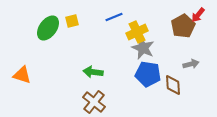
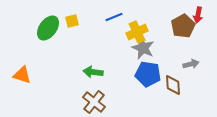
red arrow: rotated 28 degrees counterclockwise
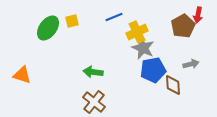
blue pentagon: moved 5 px right, 4 px up; rotated 20 degrees counterclockwise
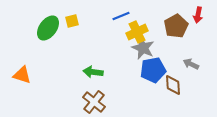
blue line: moved 7 px right, 1 px up
brown pentagon: moved 7 px left
gray arrow: rotated 140 degrees counterclockwise
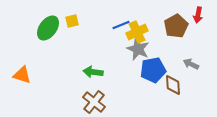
blue line: moved 9 px down
gray star: moved 5 px left, 1 px down
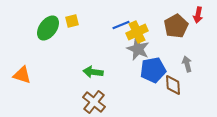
gray arrow: moved 4 px left; rotated 49 degrees clockwise
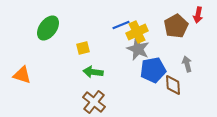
yellow square: moved 11 px right, 27 px down
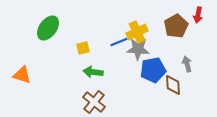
blue line: moved 2 px left, 17 px down
gray star: rotated 20 degrees counterclockwise
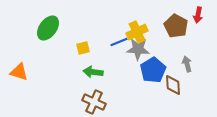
brown pentagon: rotated 15 degrees counterclockwise
blue pentagon: rotated 20 degrees counterclockwise
orange triangle: moved 3 px left, 3 px up
brown cross: rotated 15 degrees counterclockwise
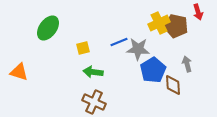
red arrow: moved 3 px up; rotated 28 degrees counterclockwise
brown pentagon: rotated 15 degrees counterclockwise
yellow cross: moved 22 px right, 9 px up
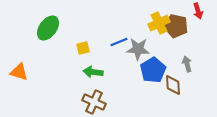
red arrow: moved 1 px up
